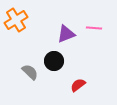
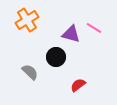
orange cross: moved 11 px right
pink line: rotated 28 degrees clockwise
purple triangle: moved 5 px right; rotated 36 degrees clockwise
black circle: moved 2 px right, 4 px up
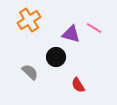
orange cross: moved 2 px right
red semicircle: rotated 84 degrees counterclockwise
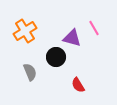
orange cross: moved 4 px left, 11 px down
pink line: rotated 28 degrees clockwise
purple triangle: moved 1 px right, 4 px down
gray semicircle: rotated 24 degrees clockwise
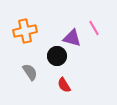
orange cross: rotated 20 degrees clockwise
black circle: moved 1 px right, 1 px up
gray semicircle: rotated 12 degrees counterclockwise
red semicircle: moved 14 px left
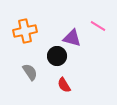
pink line: moved 4 px right, 2 px up; rotated 28 degrees counterclockwise
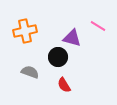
black circle: moved 1 px right, 1 px down
gray semicircle: rotated 36 degrees counterclockwise
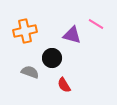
pink line: moved 2 px left, 2 px up
purple triangle: moved 3 px up
black circle: moved 6 px left, 1 px down
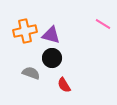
pink line: moved 7 px right
purple triangle: moved 21 px left
gray semicircle: moved 1 px right, 1 px down
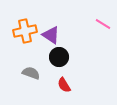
purple triangle: rotated 18 degrees clockwise
black circle: moved 7 px right, 1 px up
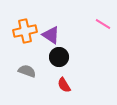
gray semicircle: moved 4 px left, 2 px up
